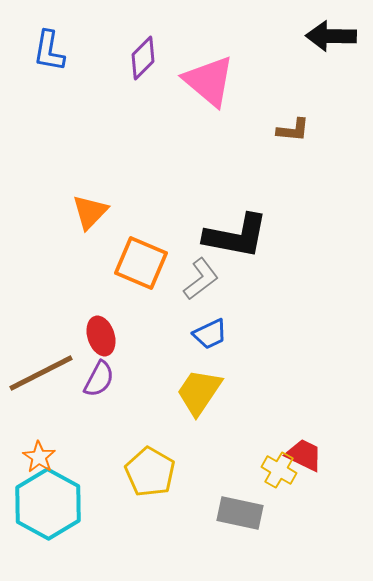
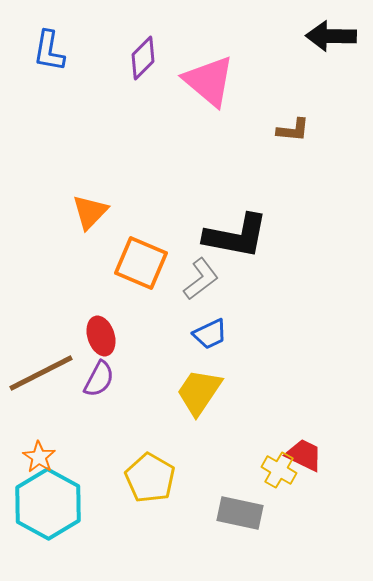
yellow pentagon: moved 6 px down
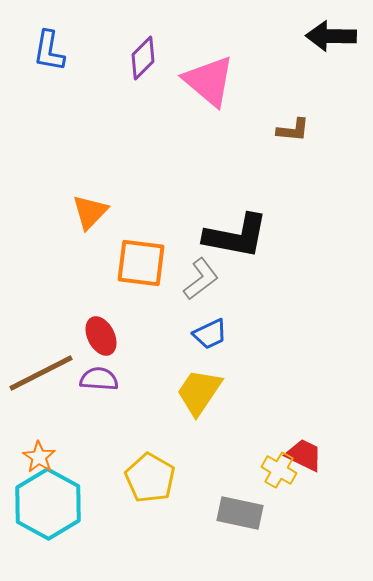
orange square: rotated 16 degrees counterclockwise
red ellipse: rotated 9 degrees counterclockwise
purple semicircle: rotated 114 degrees counterclockwise
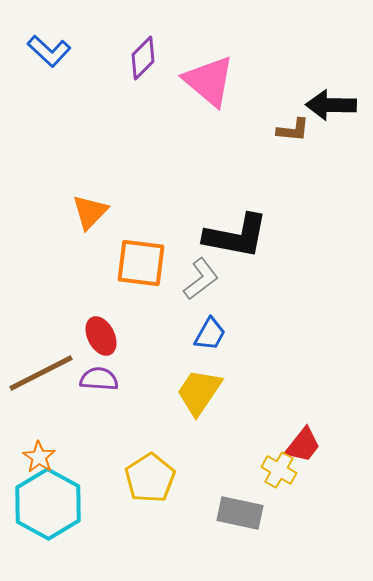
black arrow: moved 69 px down
blue L-shape: rotated 57 degrees counterclockwise
blue trapezoid: rotated 36 degrees counterclockwise
red trapezoid: moved 1 px left, 10 px up; rotated 102 degrees clockwise
yellow pentagon: rotated 9 degrees clockwise
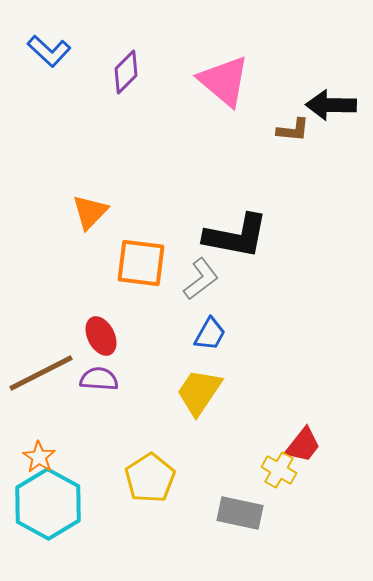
purple diamond: moved 17 px left, 14 px down
pink triangle: moved 15 px right
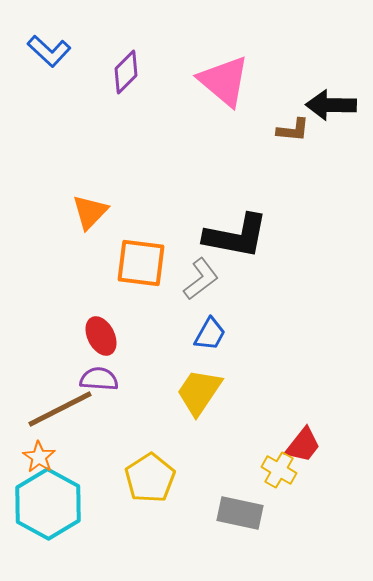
brown line: moved 19 px right, 36 px down
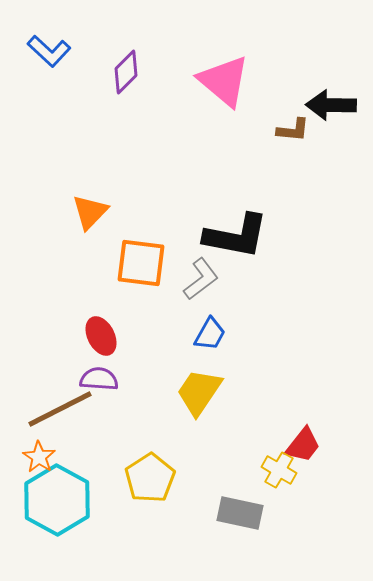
cyan hexagon: moved 9 px right, 4 px up
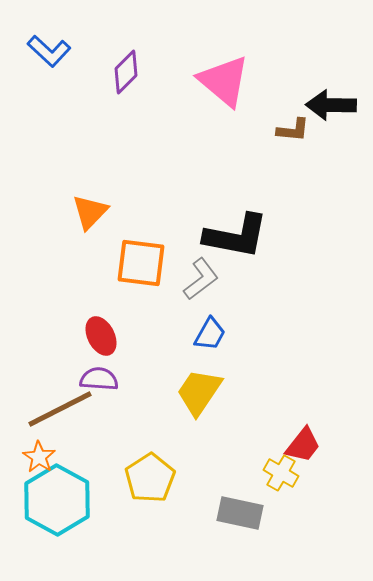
yellow cross: moved 2 px right, 3 px down
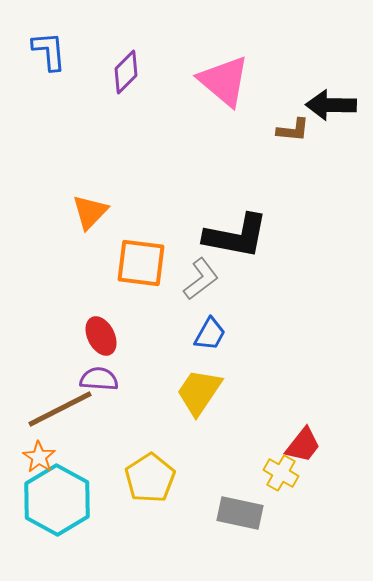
blue L-shape: rotated 138 degrees counterclockwise
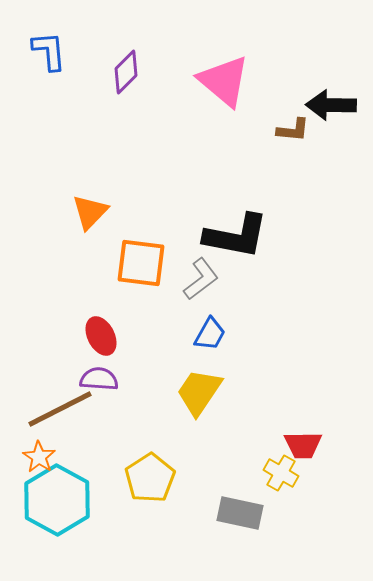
red trapezoid: rotated 51 degrees clockwise
